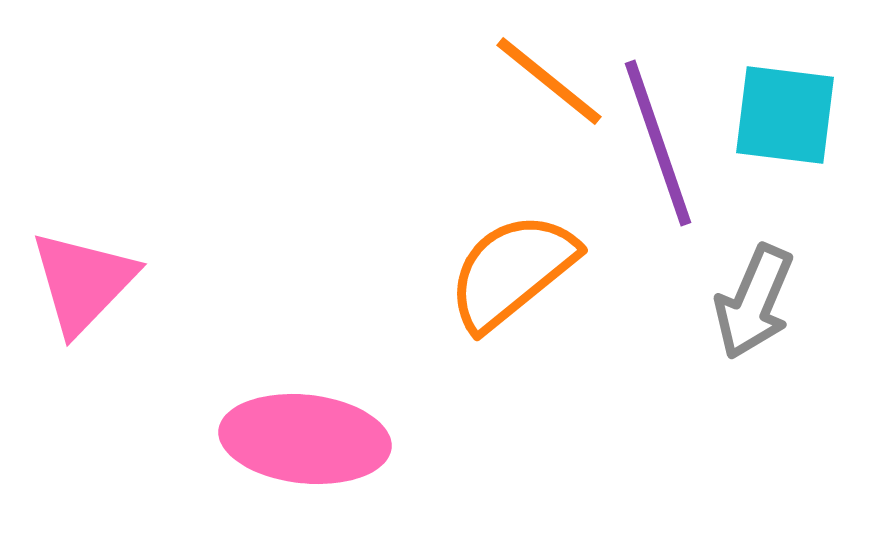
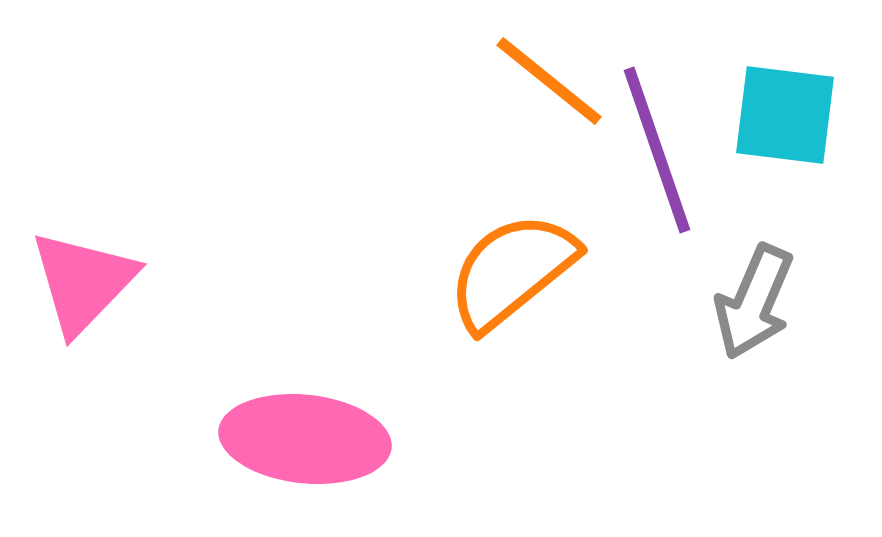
purple line: moved 1 px left, 7 px down
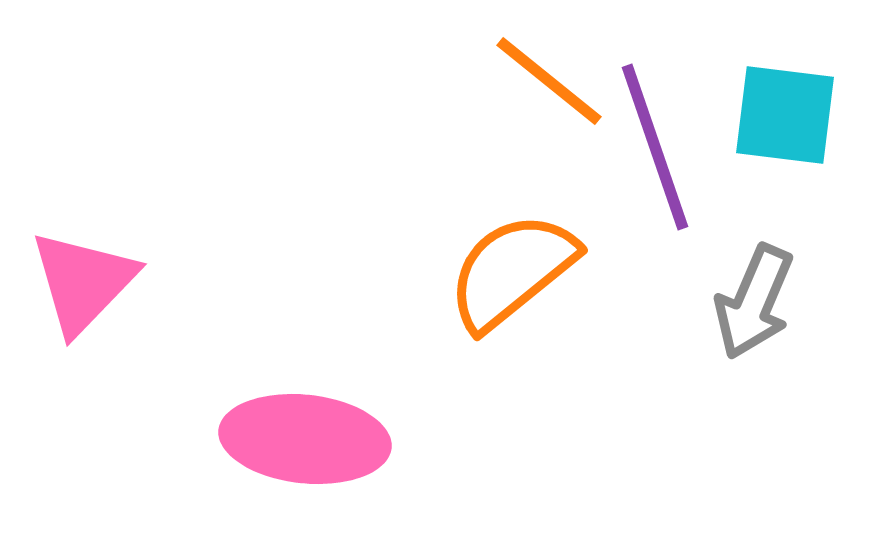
purple line: moved 2 px left, 3 px up
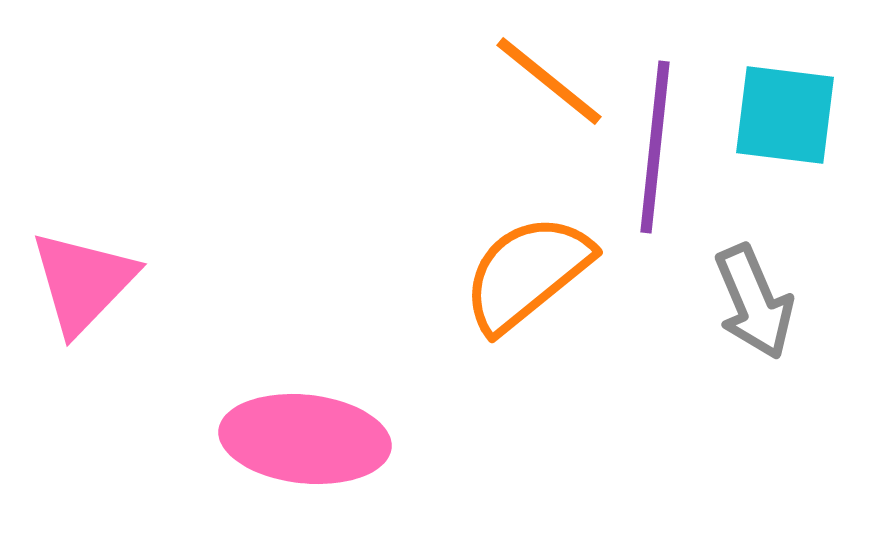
purple line: rotated 25 degrees clockwise
orange semicircle: moved 15 px right, 2 px down
gray arrow: rotated 46 degrees counterclockwise
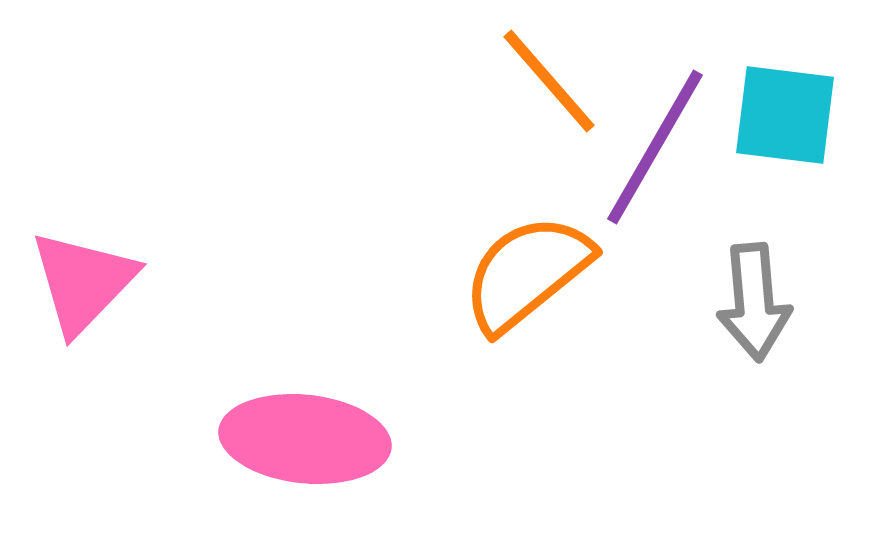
orange line: rotated 10 degrees clockwise
purple line: rotated 24 degrees clockwise
gray arrow: rotated 18 degrees clockwise
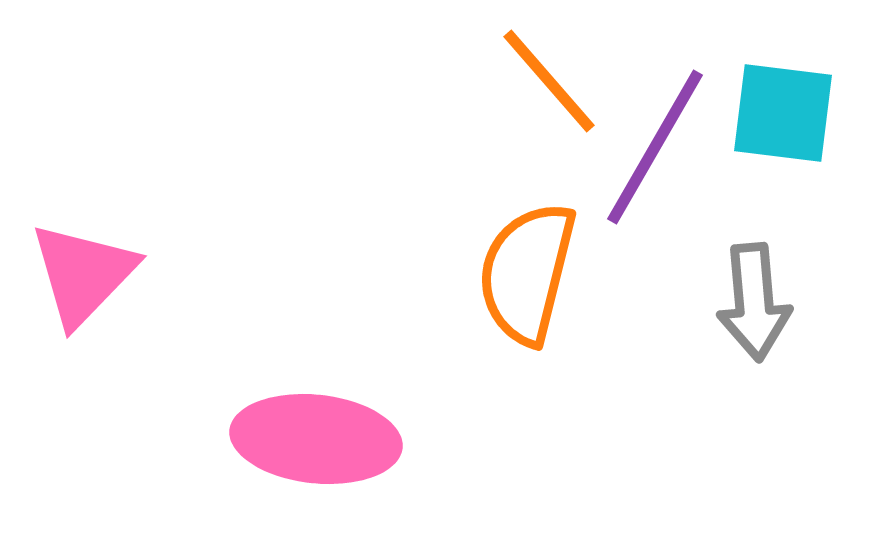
cyan square: moved 2 px left, 2 px up
orange semicircle: rotated 37 degrees counterclockwise
pink triangle: moved 8 px up
pink ellipse: moved 11 px right
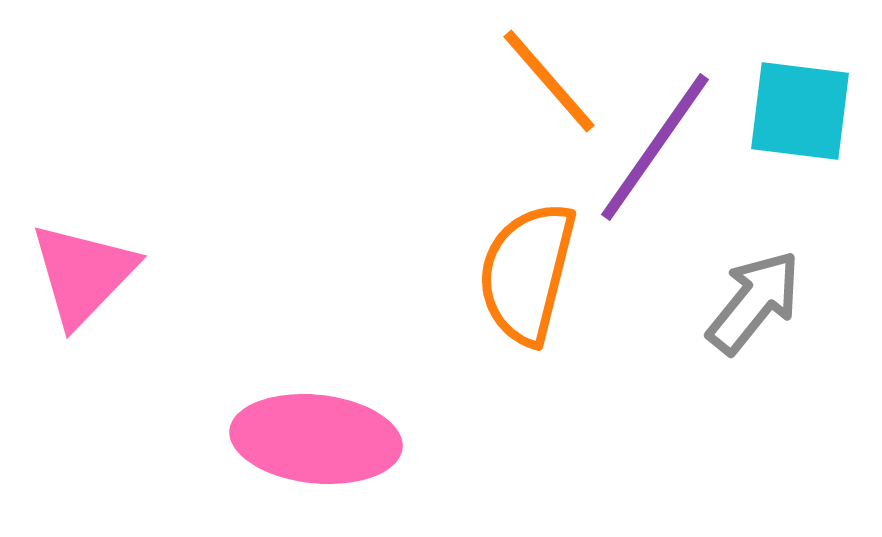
cyan square: moved 17 px right, 2 px up
purple line: rotated 5 degrees clockwise
gray arrow: rotated 136 degrees counterclockwise
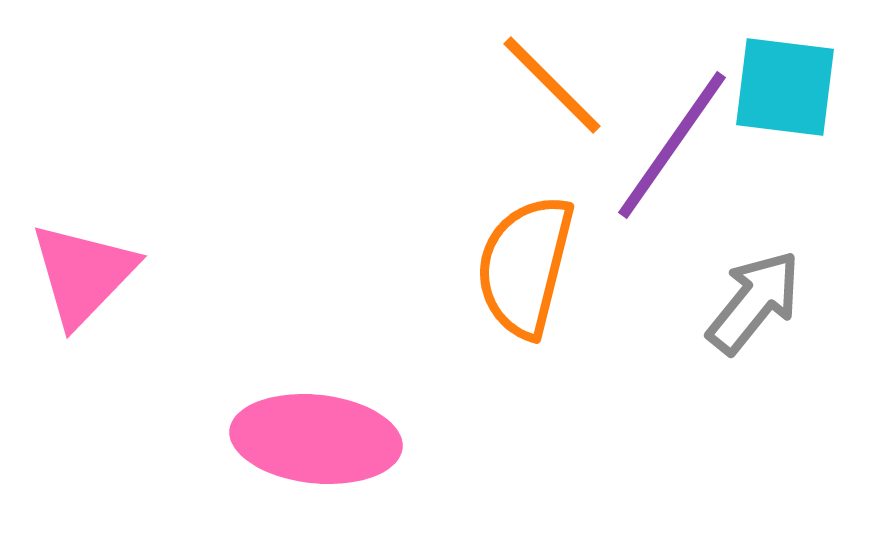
orange line: moved 3 px right, 4 px down; rotated 4 degrees counterclockwise
cyan square: moved 15 px left, 24 px up
purple line: moved 17 px right, 2 px up
orange semicircle: moved 2 px left, 7 px up
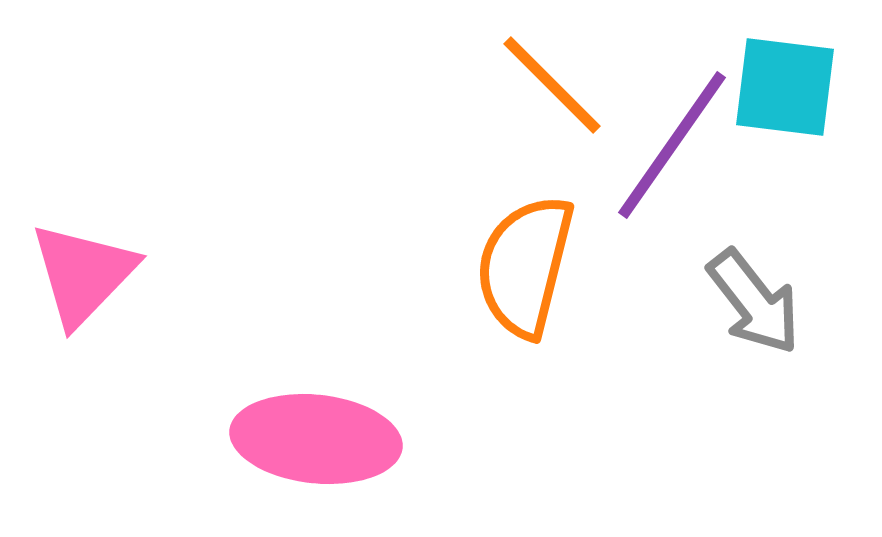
gray arrow: rotated 103 degrees clockwise
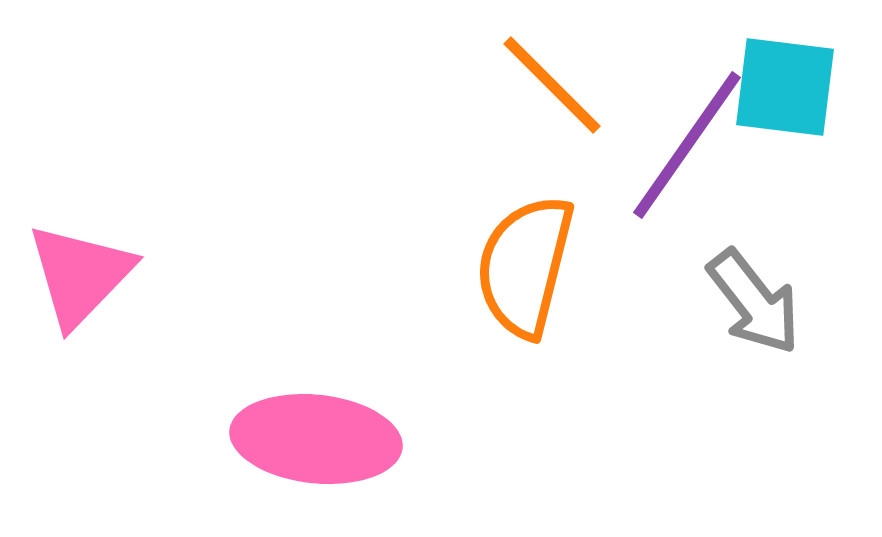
purple line: moved 15 px right
pink triangle: moved 3 px left, 1 px down
